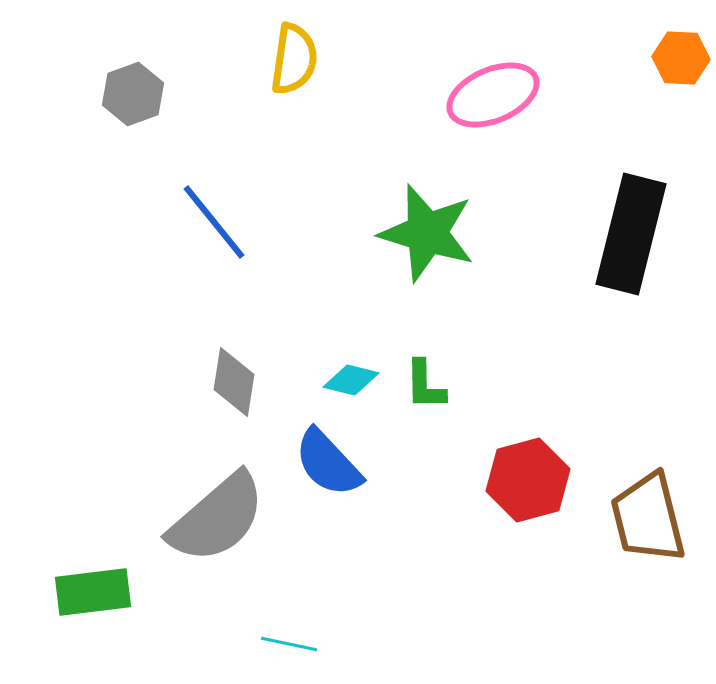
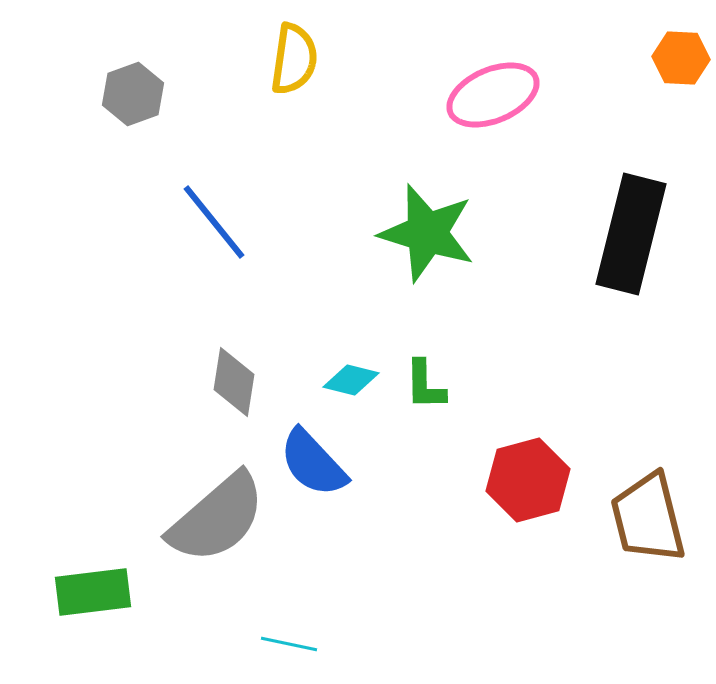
blue semicircle: moved 15 px left
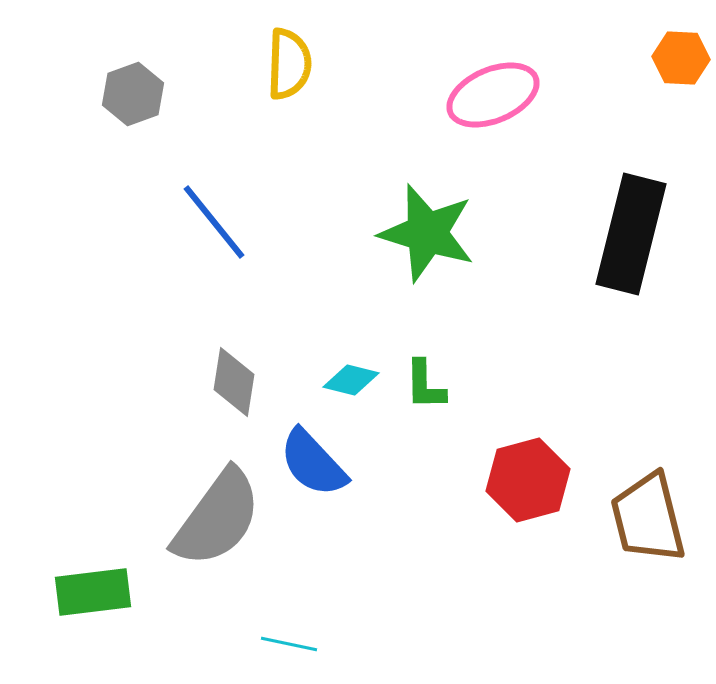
yellow semicircle: moved 5 px left, 5 px down; rotated 6 degrees counterclockwise
gray semicircle: rotated 13 degrees counterclockwise
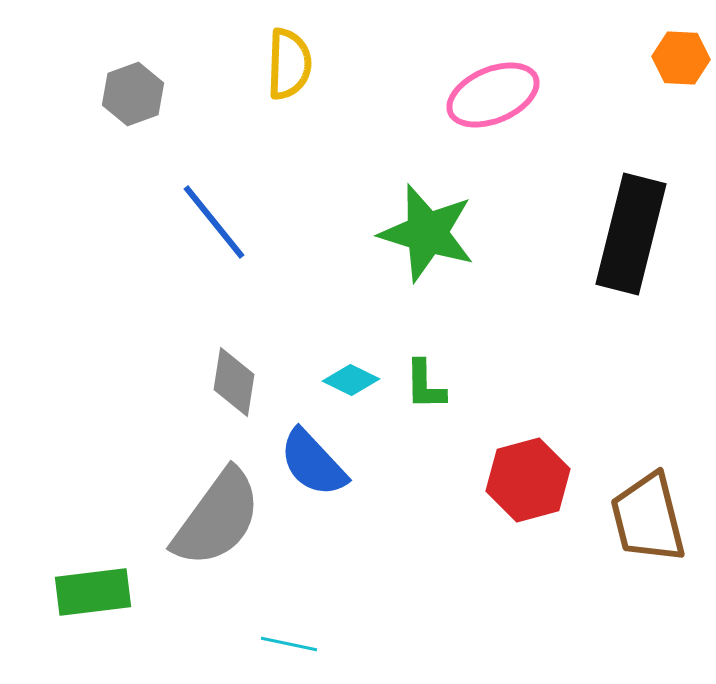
cyan diamond: rotated 12 degrees clockwise
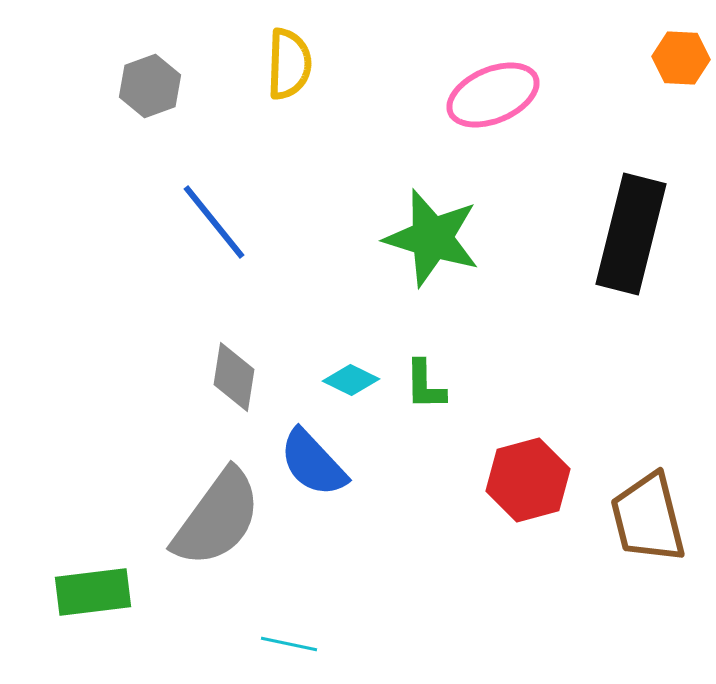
gray hexagon: moved 17 px right, 8 px up
green star: moved 5 px right, 5 px down
gray diamond: moved 5 px up
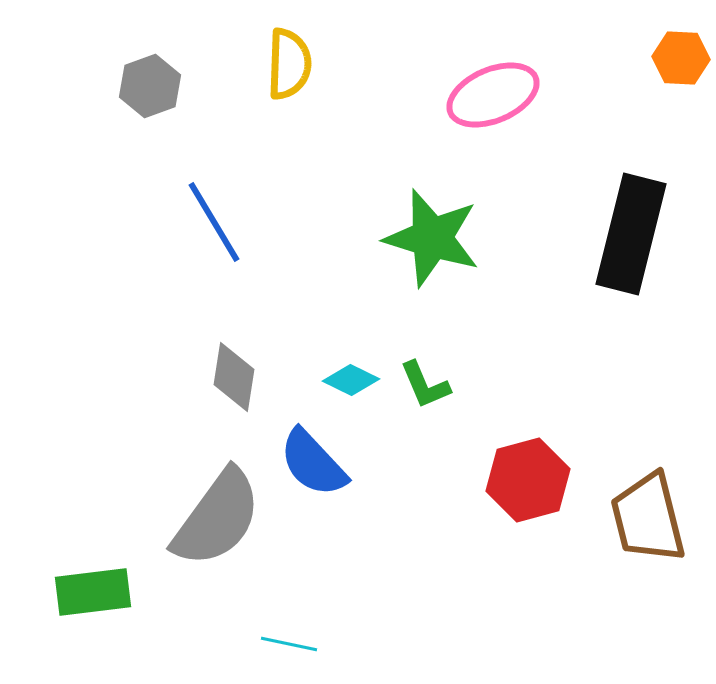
blue line: rotated 8 degrees clockwise
green L-shape: rotated 22 degrees counterclockwise
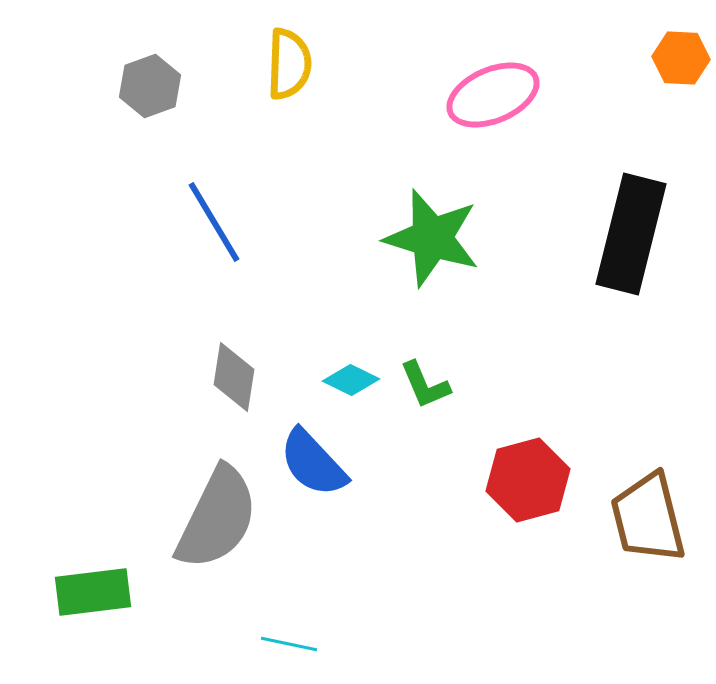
gray semicircle: rotated 10 degrees counterclockwise
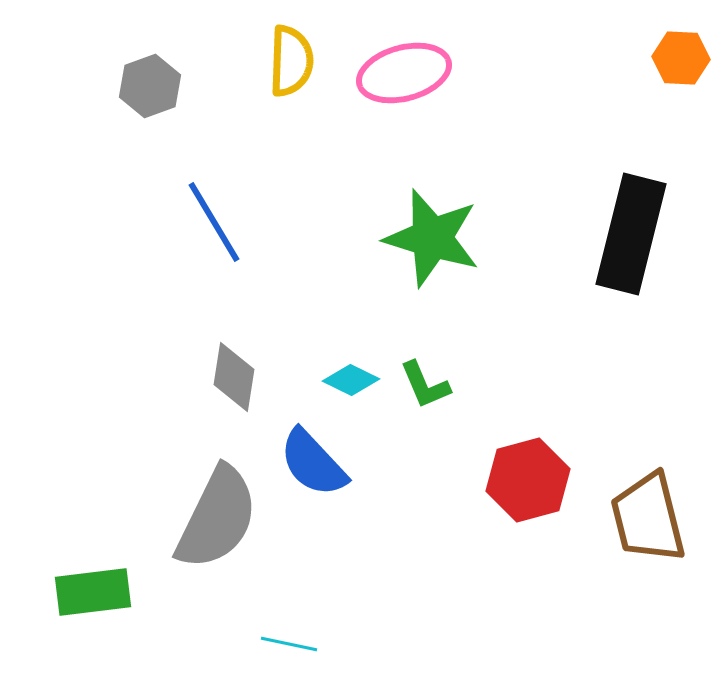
yellow semicircle: moved 2 px right, 3 px up
pink ellipse: moved 89 px left, 22 px up; rotated 8 degrees clockwise
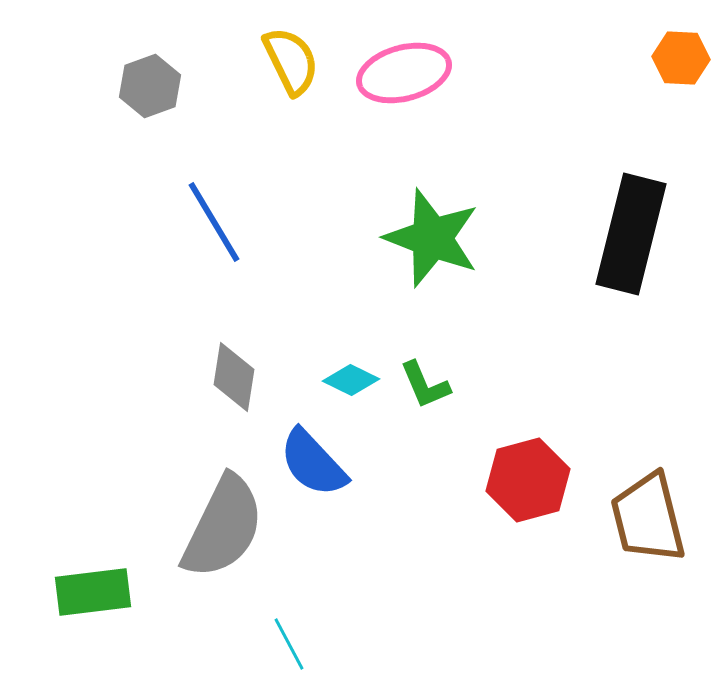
yellow semicircle: rotated 28 degrees counterclockwise
green star: rotated 4 degrees clockwise
gray semicircle: moved 6 px right, 9 px down
cyan line: rotated 50 degrees clockwise
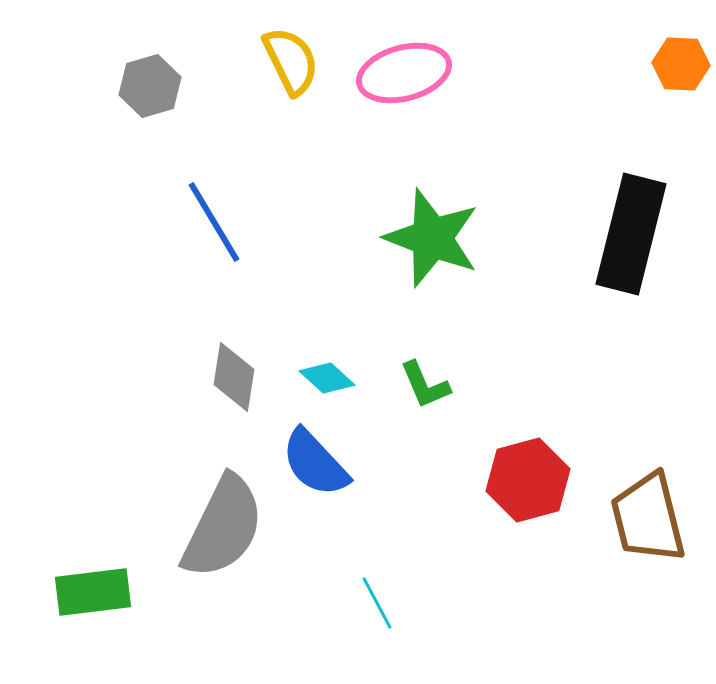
orange hexagon: moved 6 px down
gray hexagon: rotated 4 degrees clockwise
cyan diamond: moved 24 px left, 2 px up; rotated 16 degrees clockwise
blue semicircle: moved 2 px right
cyan line: moved 88 px right, 41 px up
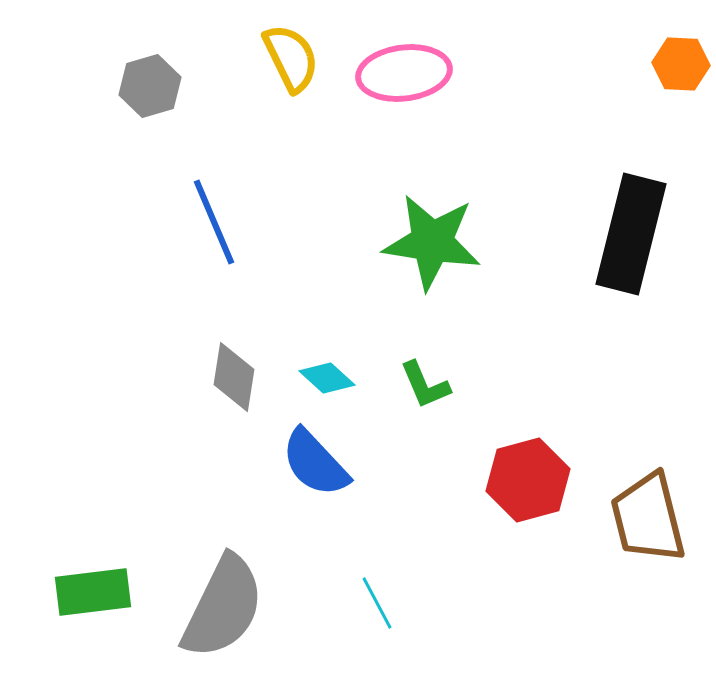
yellow semicircle: moved 3 px up
pink ellipse: rotated 8 degrees clockwise
blue line: rotated 8 degrees clockwise
green star: moved 4 px down; rotated 12 degrees counterclockwise
gray semicircle: moved 80 px down
